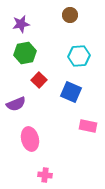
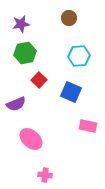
brown circle: moved 1 px left, 3 px down
pink ellipse: moved 1 px right; rotated 35 degrees counterclockwise
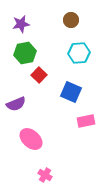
brown circle: moved 2 px right, 2 px down
cyan hexagon: moved 3 px up
red square: moved 5 px up
pink rectangle: moved 2 px left, 5 px up; rotated 24 degrees counterclockwise
pink cross: rotated 24 degrees clockwise
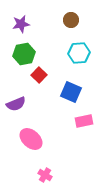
green hexagon: moved 1 px left, 1 px down
pink rectangle: moved 2 px left
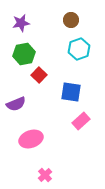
purple star: moved 1 px up
cyan hexagon: moved 4 px up; rotated 15 degrees counterclockwise
blue square: rotated 15 degrees counterclockwise
pink rectangle: moved 3 px left; rotated 30 degrees counterclockwise
pink ellipse: rotated 60 degrees counterclockwise
pink cross: rotated 16 degrees clockwise
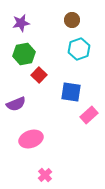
brown circle: moved 1 px right
pink rectangle: moved 8 px right, 6 px up
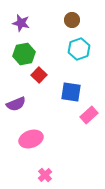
purple star: rotated 24 degrees clockwise
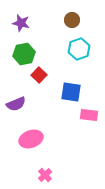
pink rectangle: rotated 48 degrees clockwise
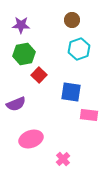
purple star: moved 2 px down; rotated 12 degrees counterclockwise
pink cross: moved 18 px right, 16 px up
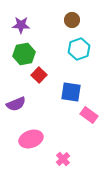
pink rectangle: rotated 30 degrees clockwise
